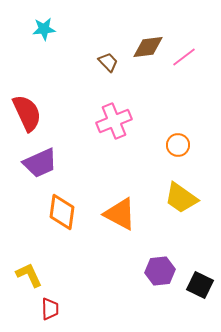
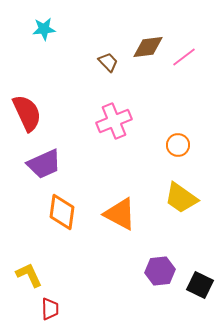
purple trapezoid: moved 4 px right, 1 px down
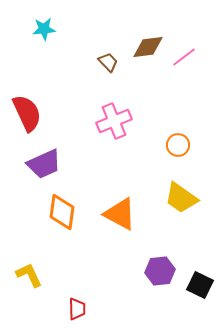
red trapezoid: moved 27 px right
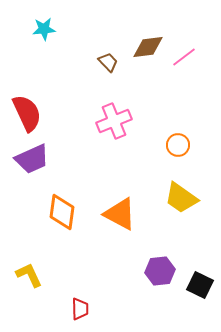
purple trapezoid: moved 12 px left, 5 px up
red trapezoid: moved 3 px right
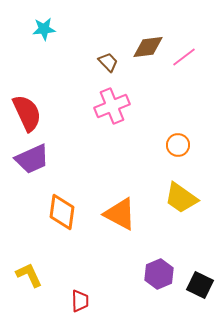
pink cross: moved 2 px left, 15 px up
purple hexagon: moved 1 px left, 3 px down; rotated 16 degrees counterclockwise
red trapezoid: moved 8 px up
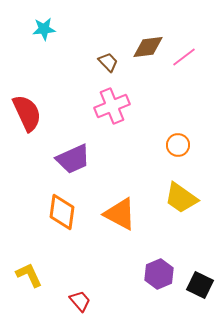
purple trapezoid: moved 41 px right
red trapezoid: rotated 40 degrees counterclockwise
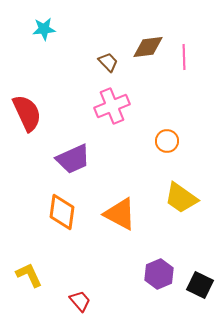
pink line: rotated 55 degrees counterclockwise
orange circle: moved 11 px left, 4 px up
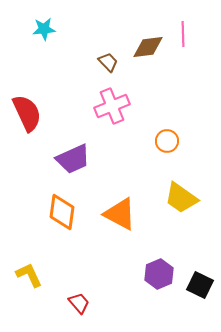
pink line: moved 1 px left, 23 px up
red trapezoid: moved 1 px left, 2 px down
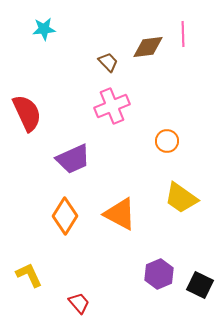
orange diamond: moved 3 px right, 4 px down; rotated 24 degrees clockwise
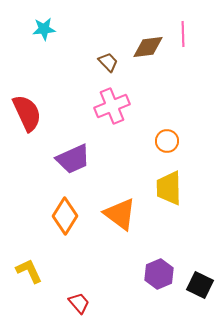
yellow trapezoid: moved 12 px left, 10 px up; rotated 54 degrees clockwise
orange triangle: rotated 9 degrees clockwise
yellow L-shape: moved 4 px up
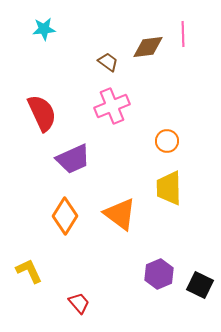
brown trapezoid: rotated 10 degrees counterclockwise
red semicircle: moved 15 px right
